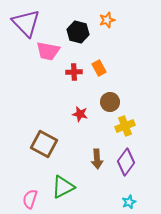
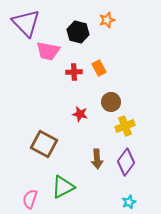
brown circle: moved 1 px right
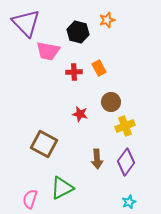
green triangle: moved 1 px left, 1 px down
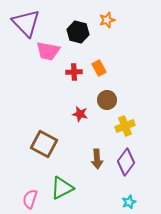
brown circle: moved 4 px left, 2 px up
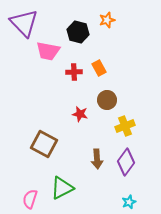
purple triangle: moved 2 px left
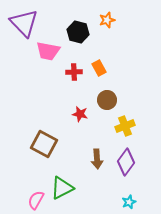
pink semicircle: moved 6 px right, 1 px down; rotated 12 degrees clockwise
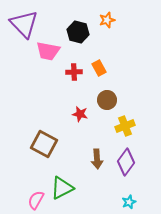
purple triangle: moved 1 px down
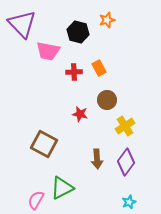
purple triangle: moved 2 px left
yellow cross: rotated 12 degrees counterclockwise
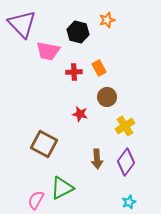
brown circle: moved 3 px up
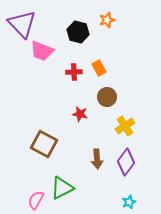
pink trapezoid: moved 6 px left; rotated 10 degrees clockwise
